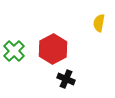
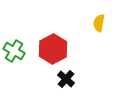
green cross: rotated 15 degrees counterclockwise
black cross: rotated 18 degrees clockwise
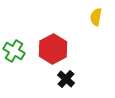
yellow semicircle: moved 3 px left, 6 px up
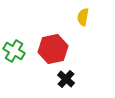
yellow semicircle: moved 13 px left
red hexagon: rotated 16 degrees clockwise
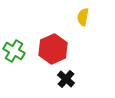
red hexagon: rotated 12 degrees counterclockwise
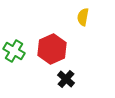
red hexagon: moved 1 px left
